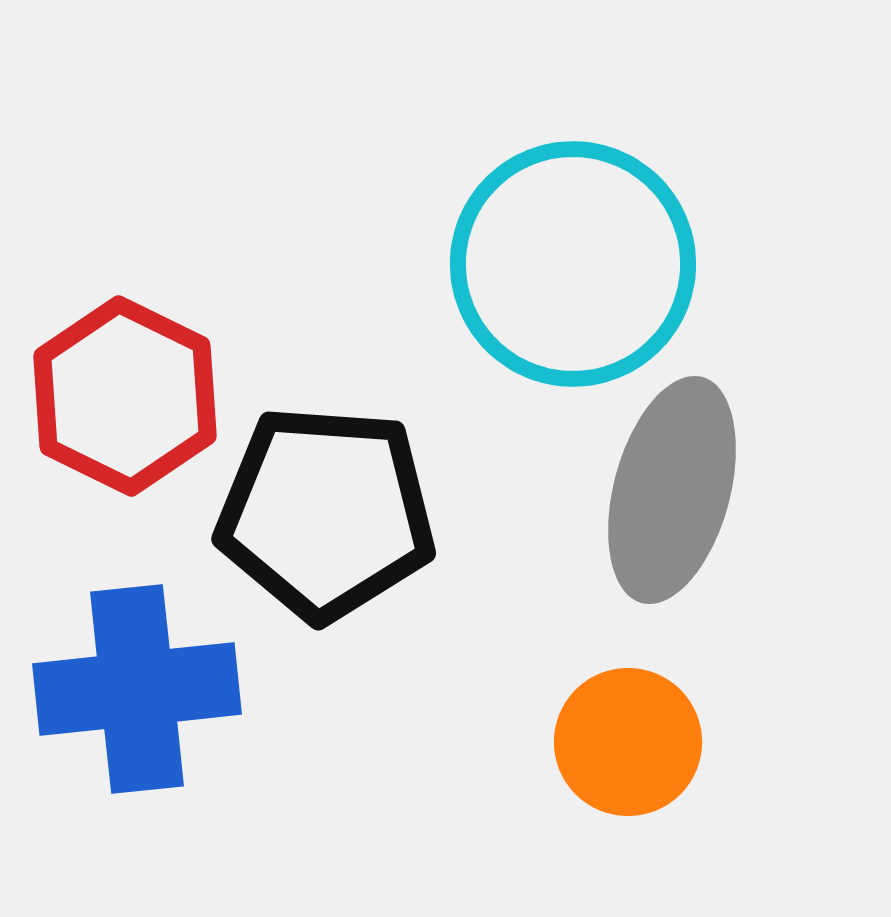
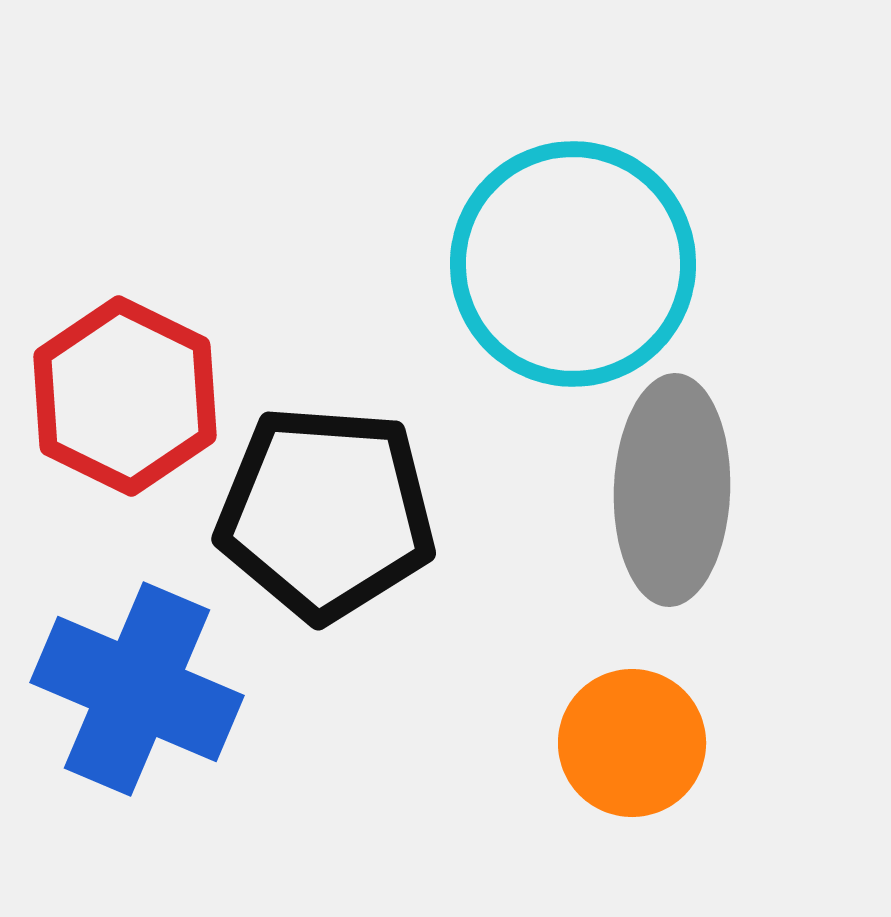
gray ellipse: rotated 13 degrees counterclockwise
blue cross: rotated 29 degrees clockwise
orange circle: moved 4 px right, 1 px down
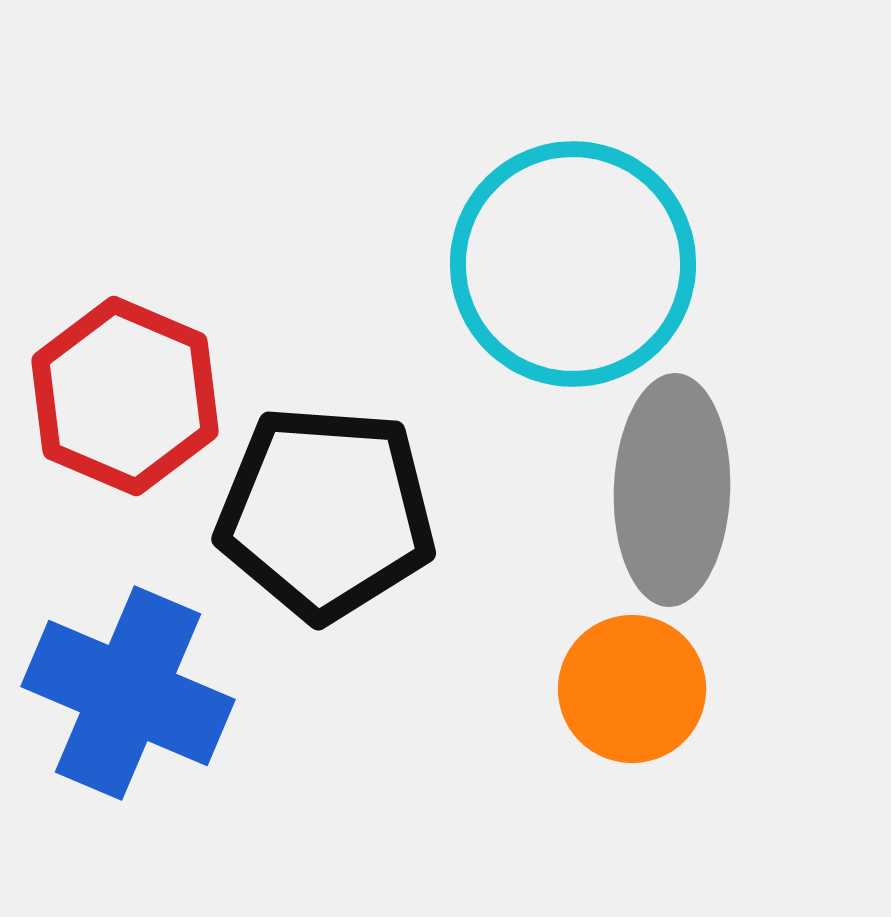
red hexagon: rotated 3 degrees counterclockwise
blue cross: moved 9 px left, 4 px down
orange circle: moved 54 px up
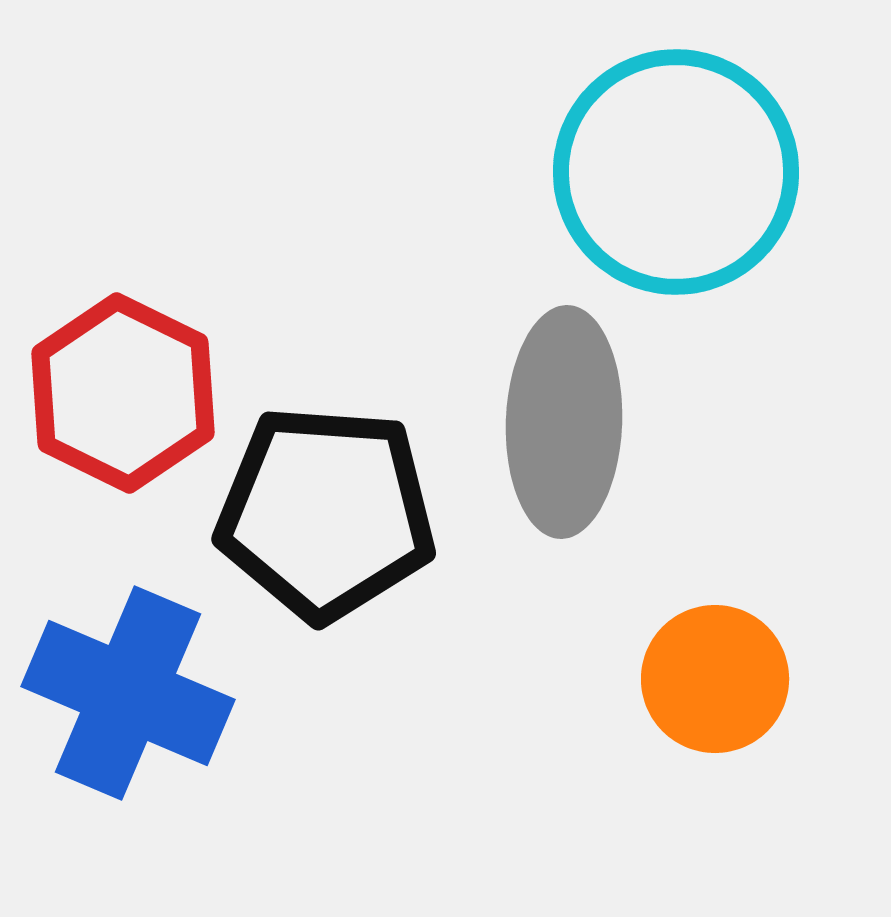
cyan circle: moved 103 px right, 92 px up
red hexagon: moved 2 px left, 3 px up; rotated 3 degrees clockwise
gray ellipse: moved 108 px left, 68 px up
orange circle: moved 83 px right, 10 px up
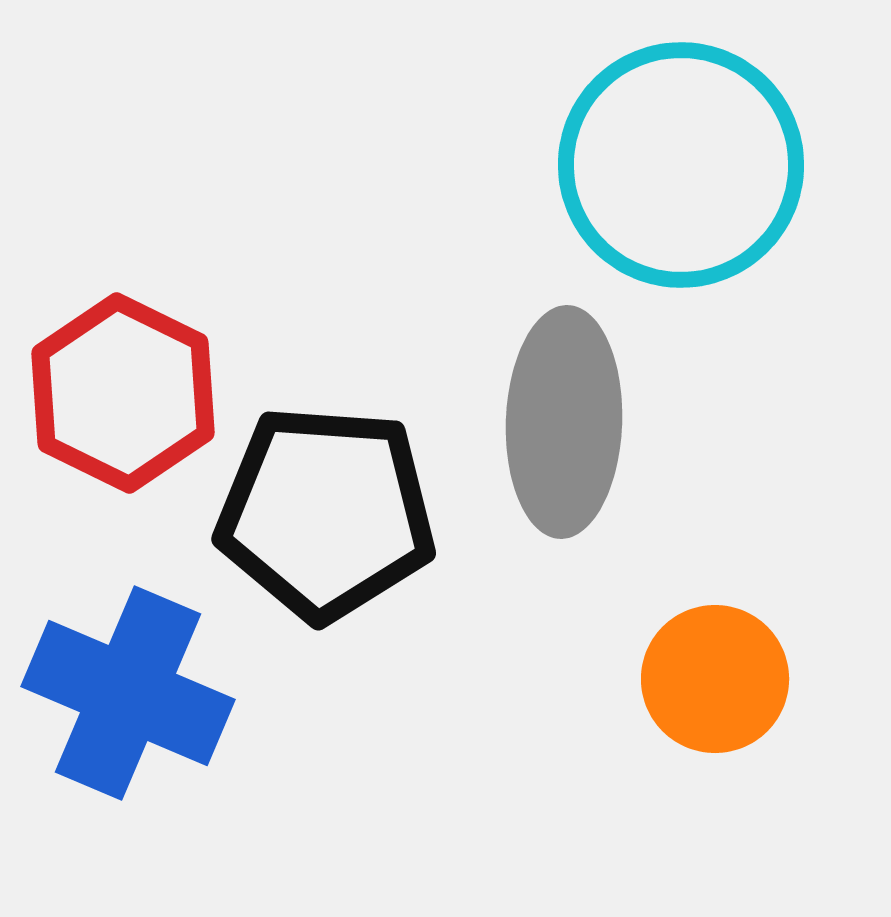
cyan circle: moved 5 px right, 7 px up
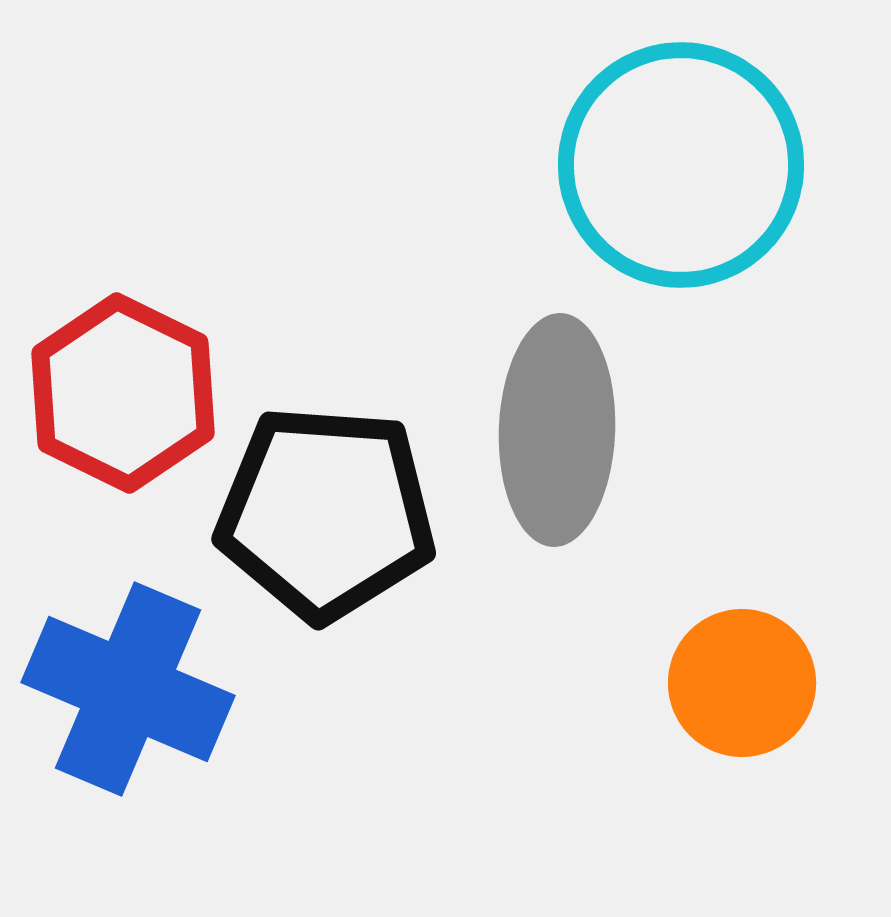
gray ellipse: moved 7 px left, 8 px down
orange circle: moved 27 px right, 4 px down
blue cross: moved 4 px up
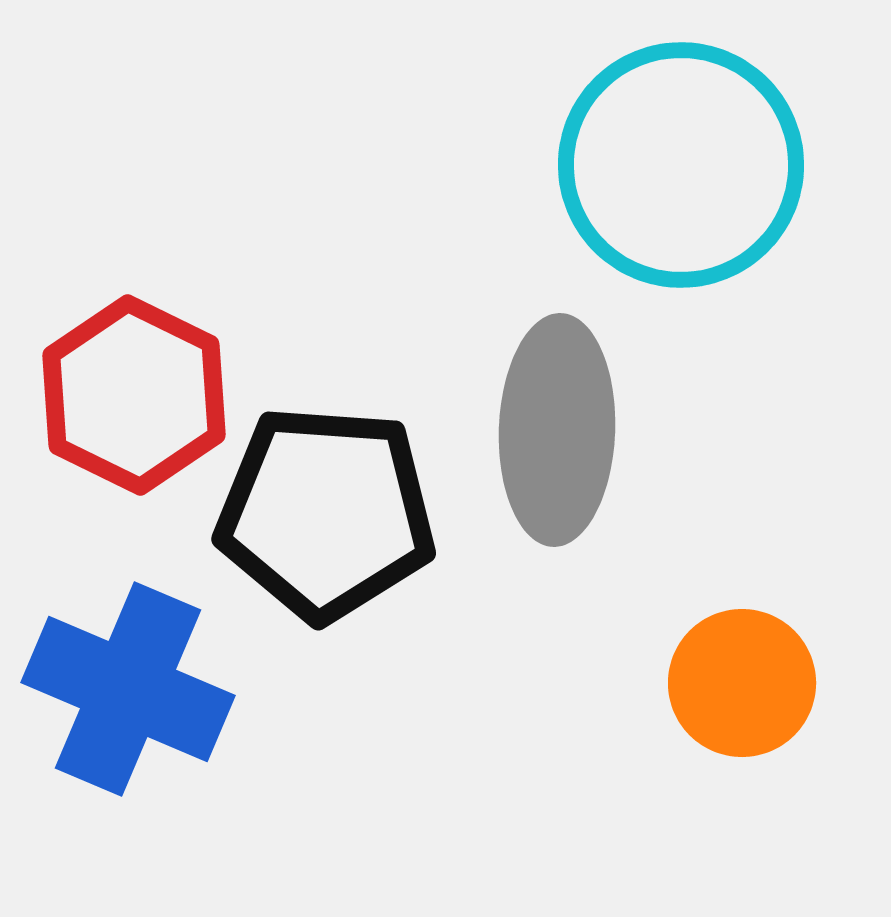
red hexagon: moved 11 px right, 2 px down
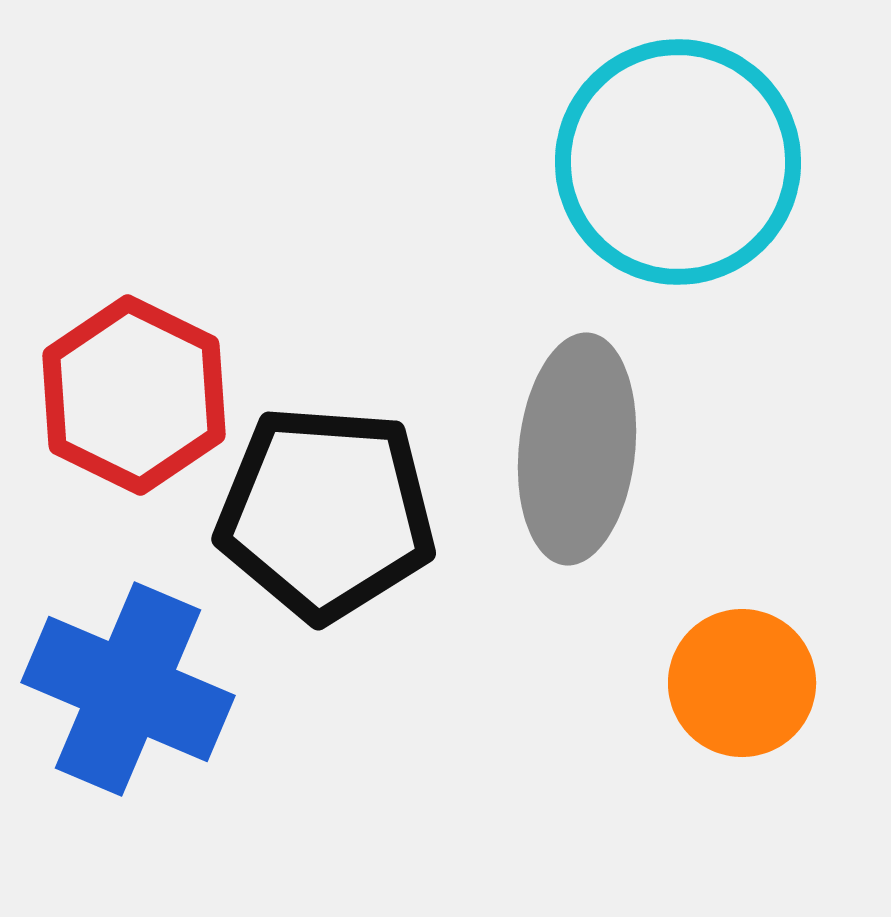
cyan circle: moved 3 px left, 3 px up
gray ellipse: moved 20 px right, 19 px down; rotated 4 degrees clockwise
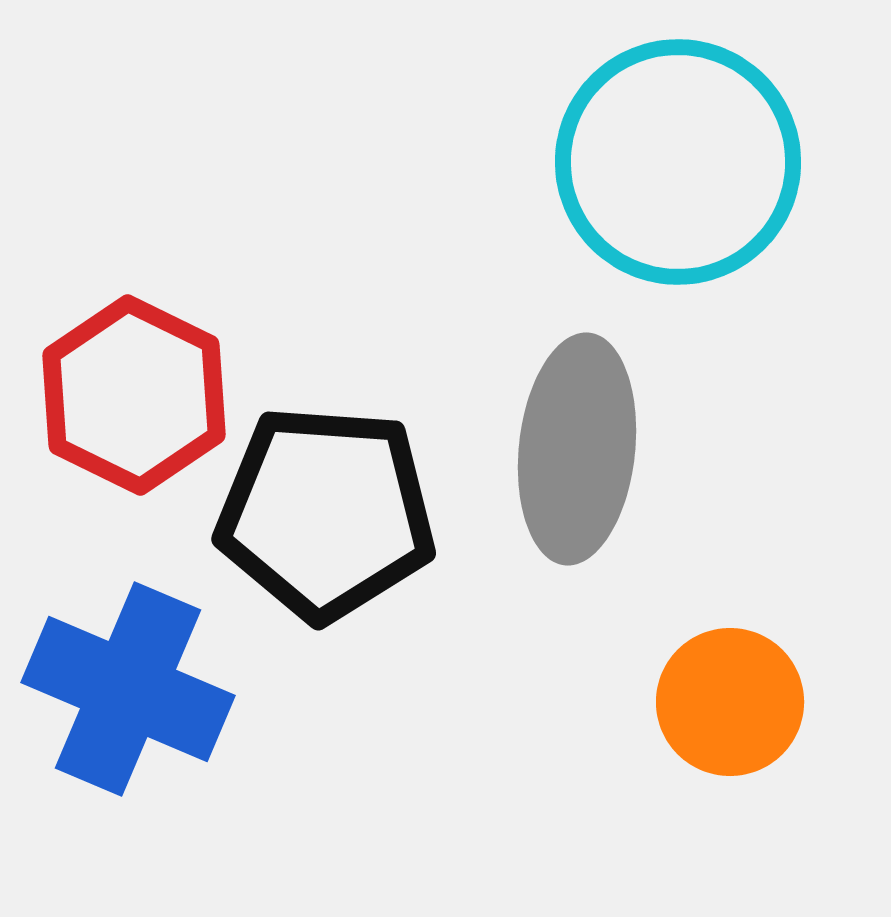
orange circle: moved 12 px left, 19 px down
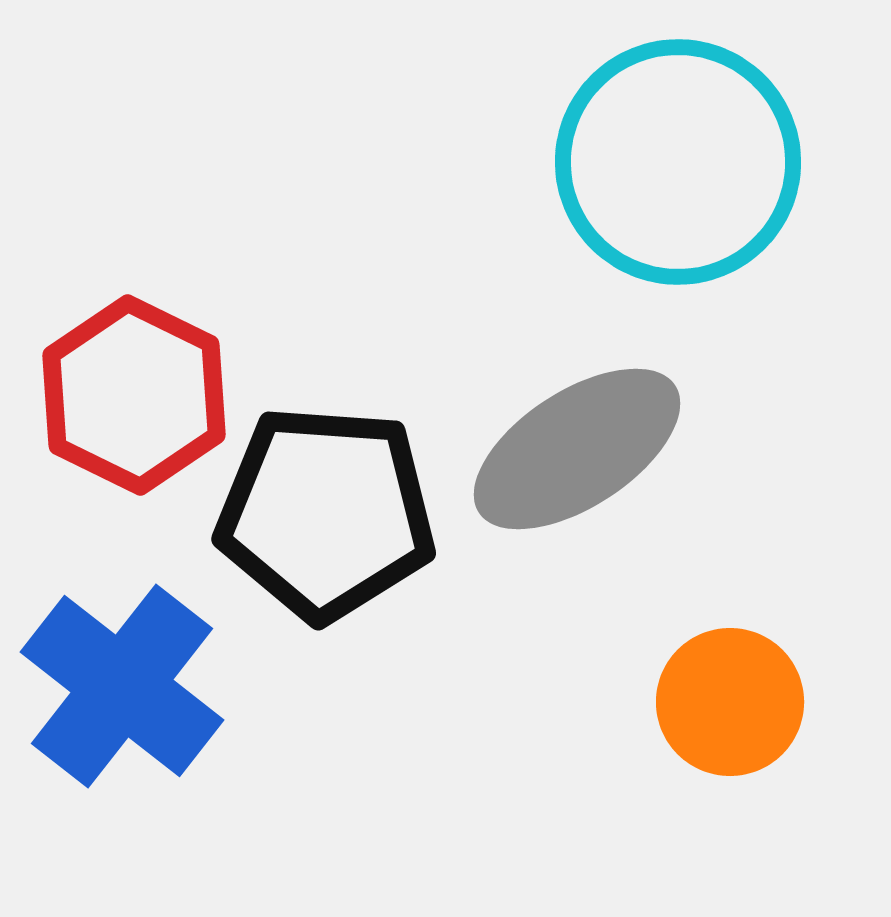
gray ellipse: rotated 51 degrees clockwise
blue cross: moved 6 px left, 3 px up; rotated 15 degrees clockwise
